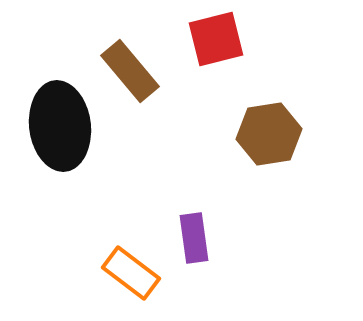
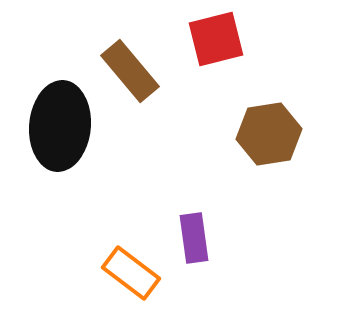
black ellipse: rotated 12 degrees clockwise
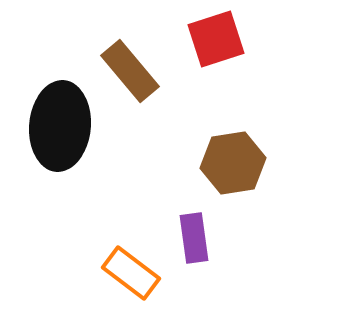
red square: rotated 4 degrees counterclockwise
brown hexagon: moved 36 px left, 29 px down
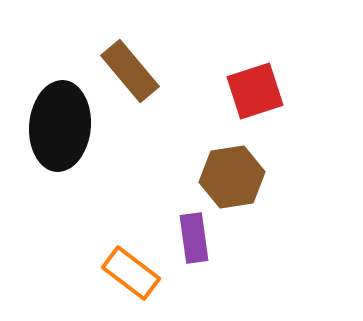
red square: moved 39 px right, 52 px down
brown hexagon: moved 1 px left, 14 px down
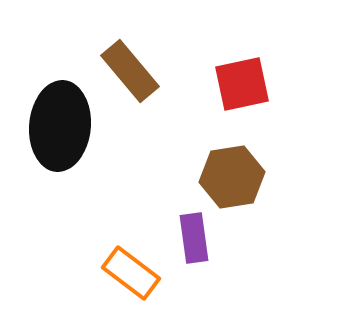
red square: moved 13 px left, 7 px up; rotated 6 degrees clockwise
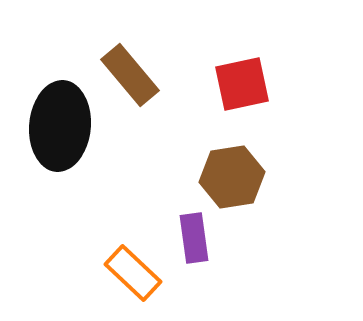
brown rectangle: moved 4 px down
orange rectangle: moved 2 px right; rotated 6 degrees clockwise
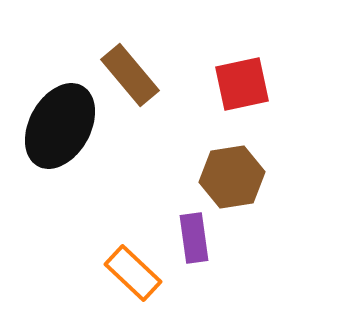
black ellipse: rotated 24 degrees clockwise
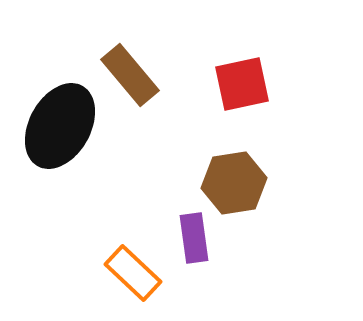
brown hexagon: moved 2 px right, 6 px down
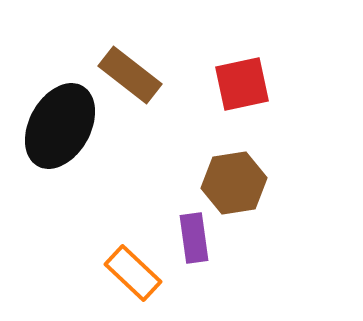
brown rectangle: rotated 12 degrees counterclockwise
